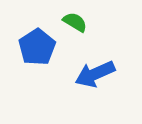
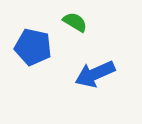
blue pentagon: moved 4 px left; rotated 27 degrees counterclockwise
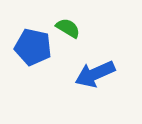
green semicircle: moved 7 px left, 6 px down
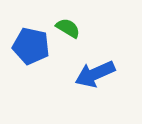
blue pentagon: moved 2 px left, 1 px up
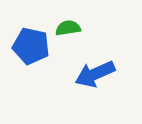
green semicircle: rotated 40 degrees counterclockwise
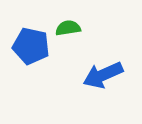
blue arrow: moved 8 px right, 1 px down
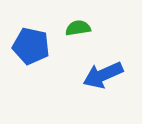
green semicircle: moved 10 px right
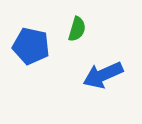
green semicircle: moved 1 px left, 1 px down; rotated 115 degrees clockwise
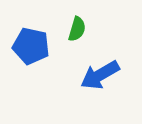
blue arrow: moved 3 px left; rotated 6 degrees counterclockwise
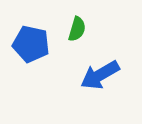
blue pentagon: moved 2 px up
